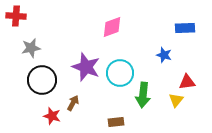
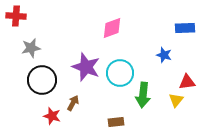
pink diamond: moved 1 px down
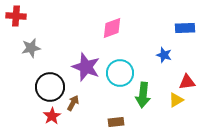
black circle: moved 8 px right, 7 px down
yellow triangle: rotated 21 degrees clockwise
red star: rotated 24 degrees clockwise
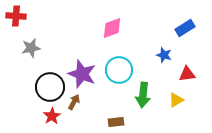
blue rectangle: rotated 30 degrees counterclockwise
purple star: moved 4 px left, 7 px down
cyan circle: moved 1 px left, 3 px up
red triangle: moved 8 px up
brown arrow: moved 1 px right, 1 px up
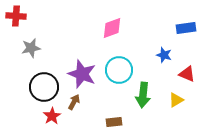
blue rectangle: moved 1 px right; rotated 24 degrees clockwise
red triangle: rotated 30 degrees clockwise
black circle: moved 6 px left
brown rectangle: moved 2 px left
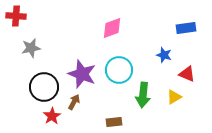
yellow triangle: moved 2 px left, 3 px up
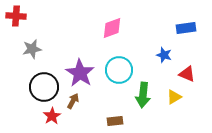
gray star: moved 1 px right, 1 px down
purple star: moved 2 px left, 1 px up; rotated 12 degrees clockwise
brown arrow: moved 1 px left, 1 px up
brown rectangle: moved 1 px right, 1 px up
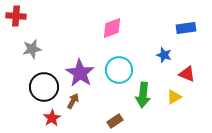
red star: moved 2 px down
brown rectangle: rotated 28 degrees counterclockwise
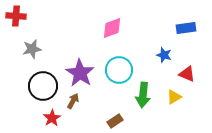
black circle: moved 1 px left, 1 px up
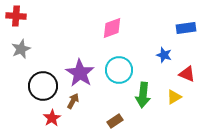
gray star: moved 11 px left; rotated 12 degrees counterclockwise
